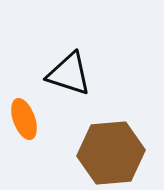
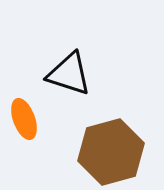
brown hexagon: moved 1 px up; rotated 10 degrees counterclockwise
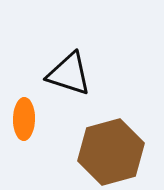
orange ellipse: rotated 21 degrees clockwise
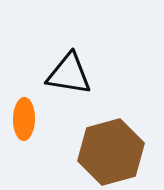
black triangle: rotated 9 degrees counterclockwise
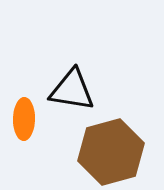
black triangle: moved 3 px right, 16 px down
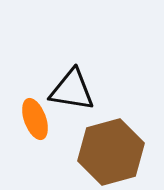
orange ellipse: moved 11 px right; rotated 21 degrees counterclockwise
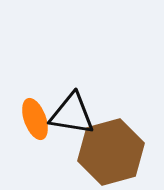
black triangle: moved 24 px down
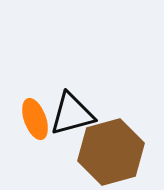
black triangle: rotated 24 degrees counterclockwise
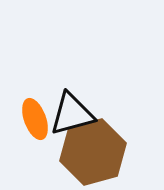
brown hexagon: moved 18 px left
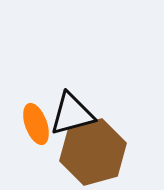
orange ellipse: moved 1 px right, 5 px down
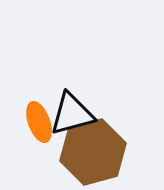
orange ellipse: moved 3 px right, 2 px up
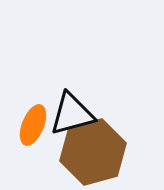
orange ellipse: moved 6 px left, 3 px down; rotated 42 degrees clockwise
